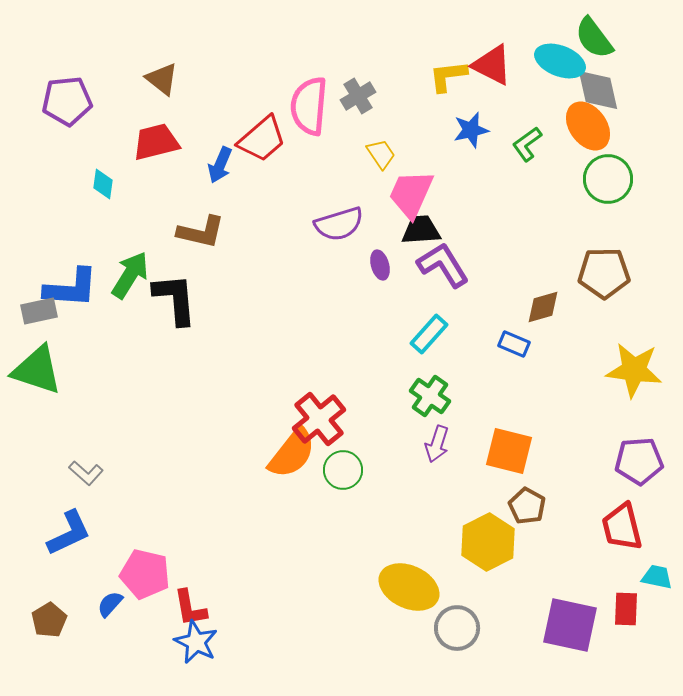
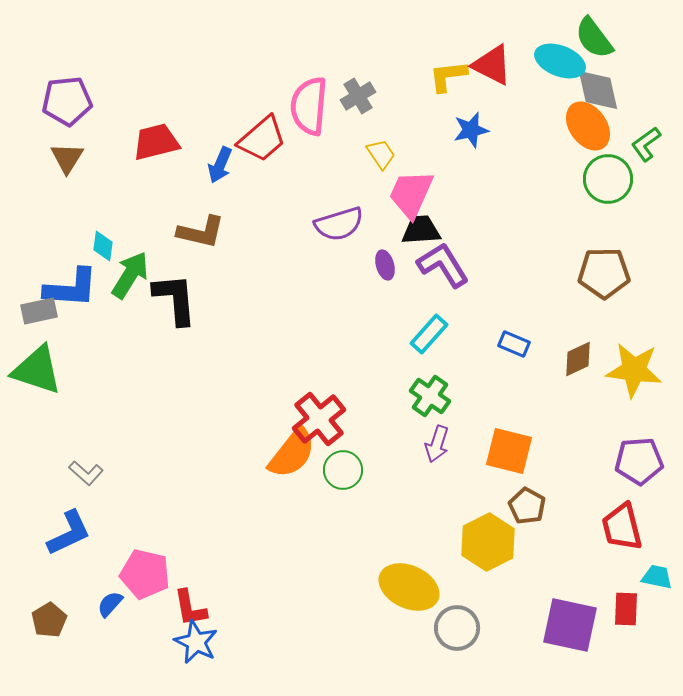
brown triangle at (162, 79): moved 95 px left, 79 px down; rotated 24 degrees clockwise
green L-shape at (527, 144): moved 119 px right
cyan diamond at (103, 184): moved 62 px down
purple ellipse at (380, 265): moved 5 px right
brown diamond at (543, 307): moved 35 px right, 52 px down; rotated 9 degrees counterclockwise
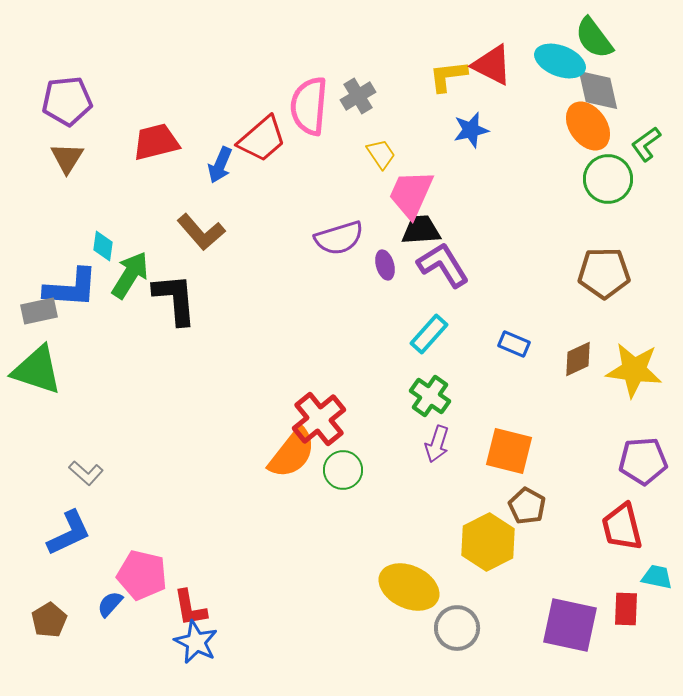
purple semicircle at (339, 224): moved 14 px down
brown L-shape at (201, 232): rotated 36 degrees clockwise
purple pentagon at (639, 461): moved 4 px right
pink pentagon at (145, 574): moved 3 px left, 1 px down
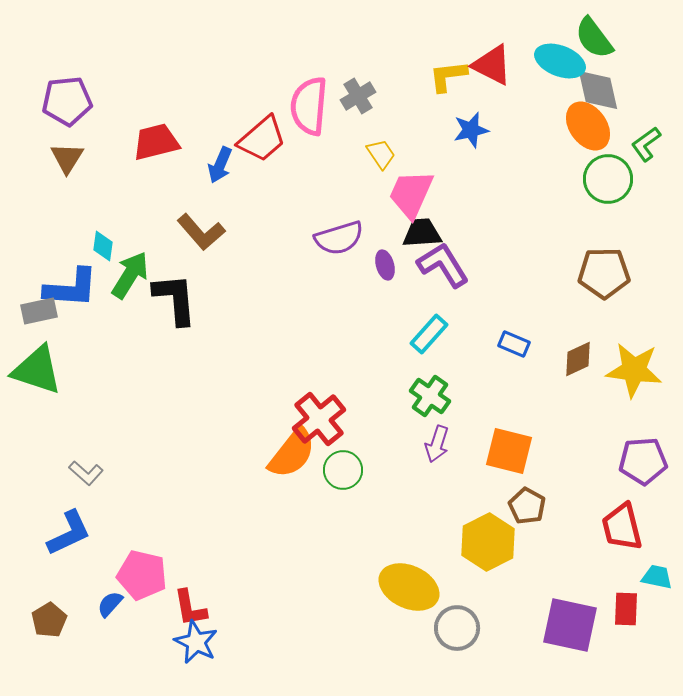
black trapezoid at (421, 230): moved 1 px right, 3 px down
